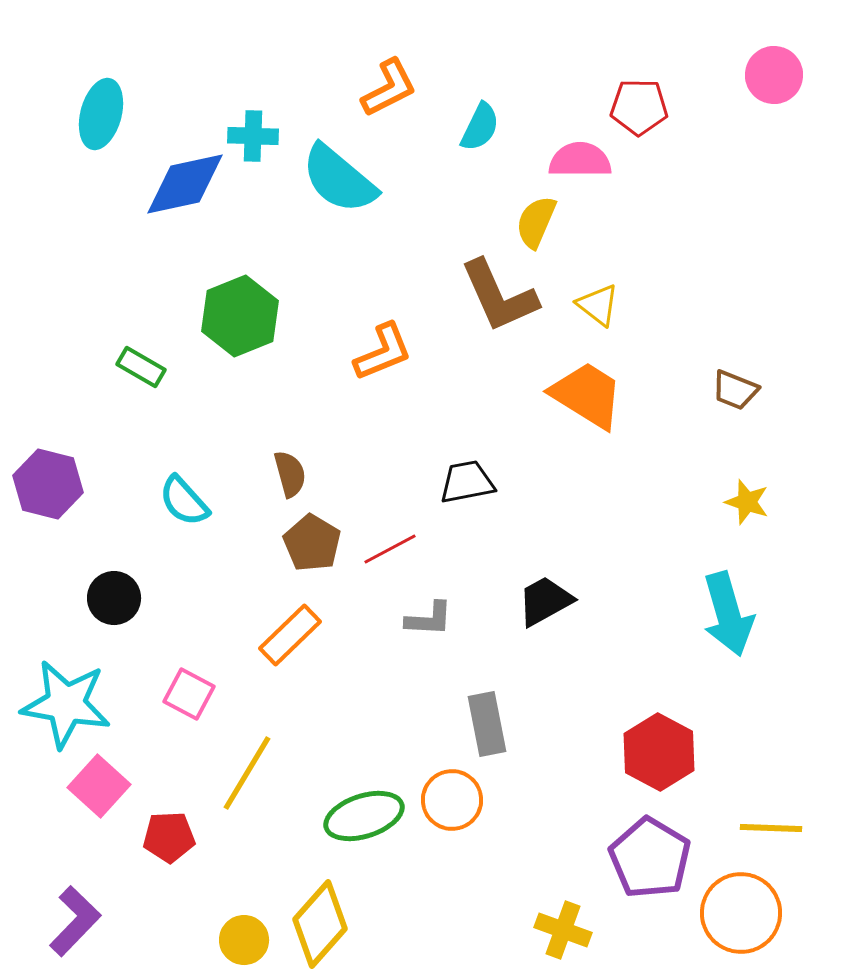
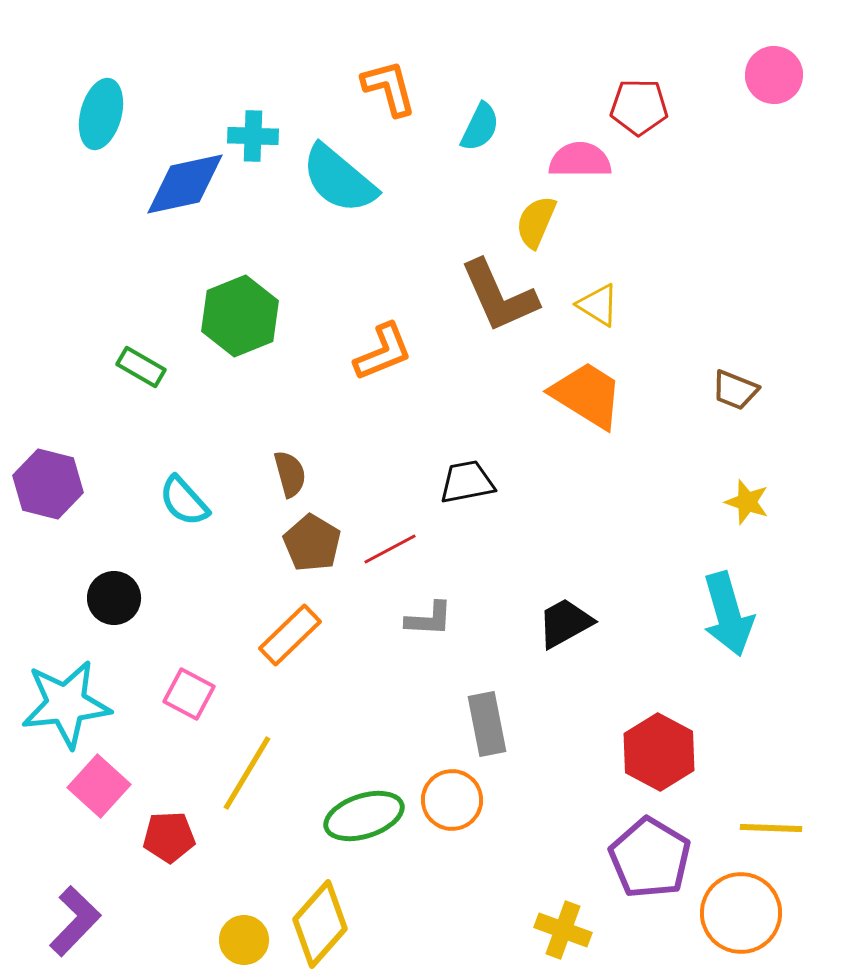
orange L-shape at (389, 88): rotated 78 degrees counterclockwise
yellow triangle at (598, 305): rotated 6 degrees counterclockwise
black trapezoid at (545, 601): moved 20 px right, 22 px down
cyan star at (66, 704): rotated 16 degrees counterclockwise
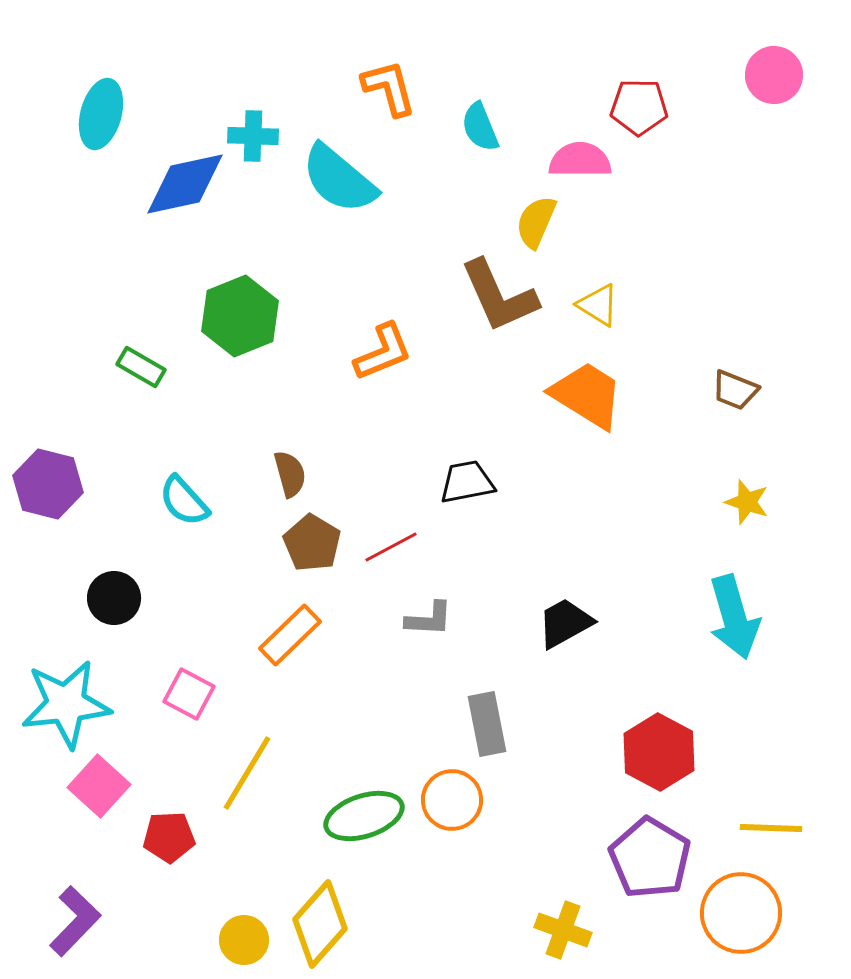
cyan semicircle at (480, 127): rotated 132 degrees clockwise
red line at (390, 549): moved 1 px right, 2 px up
cyan arrow at (728, 614): moved 6 px right, 3 px down
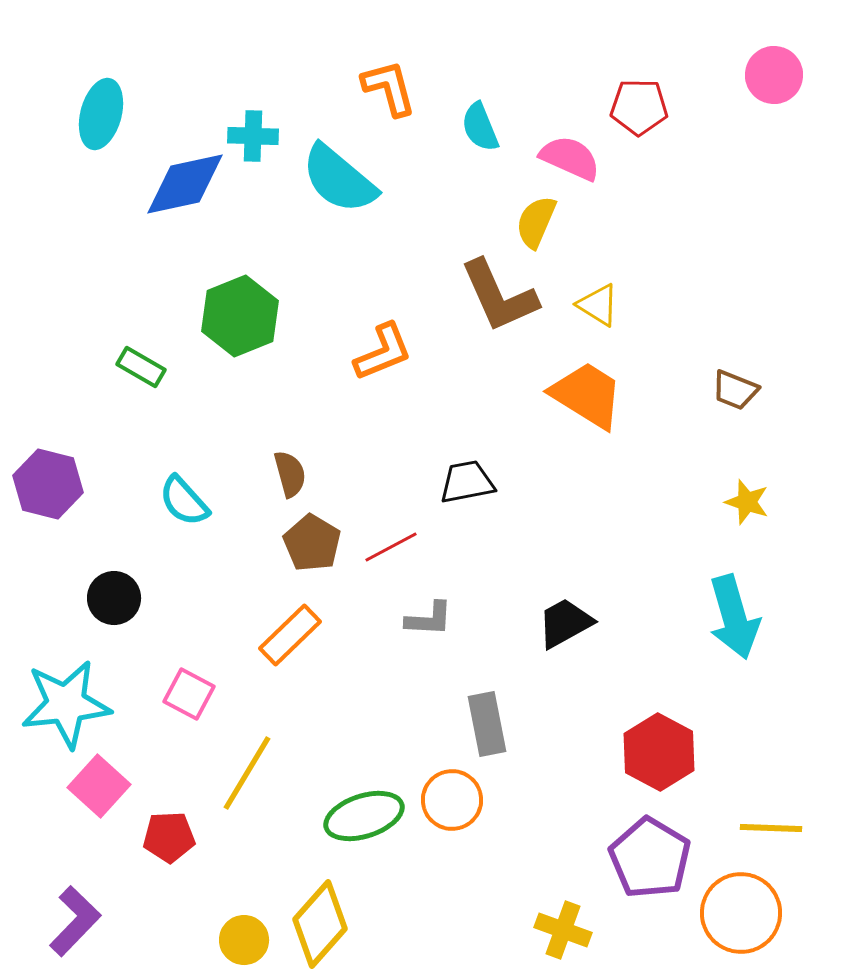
pink semicircle at (580, 160): moved 10 px left, 2 px up; rotated 24 degrees clockwise
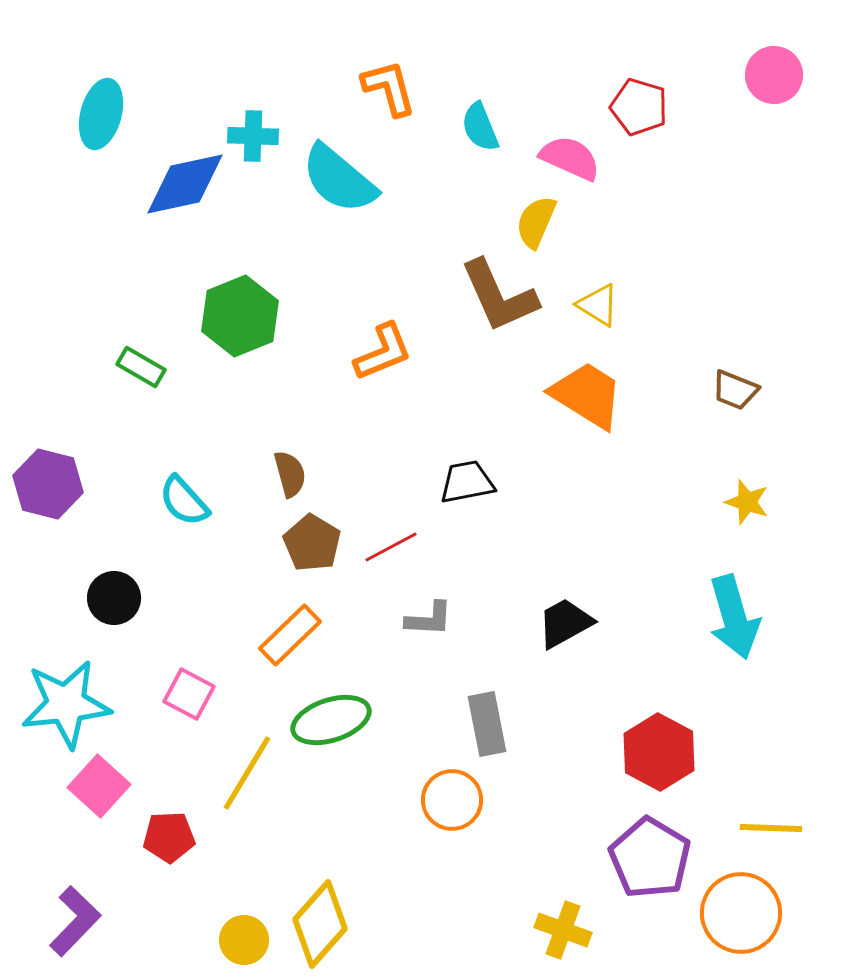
red pentagon at (639, 107): rotated 16 degrees clockwise
green ellipse at (364, 816): moved 33 px left, 96 px up
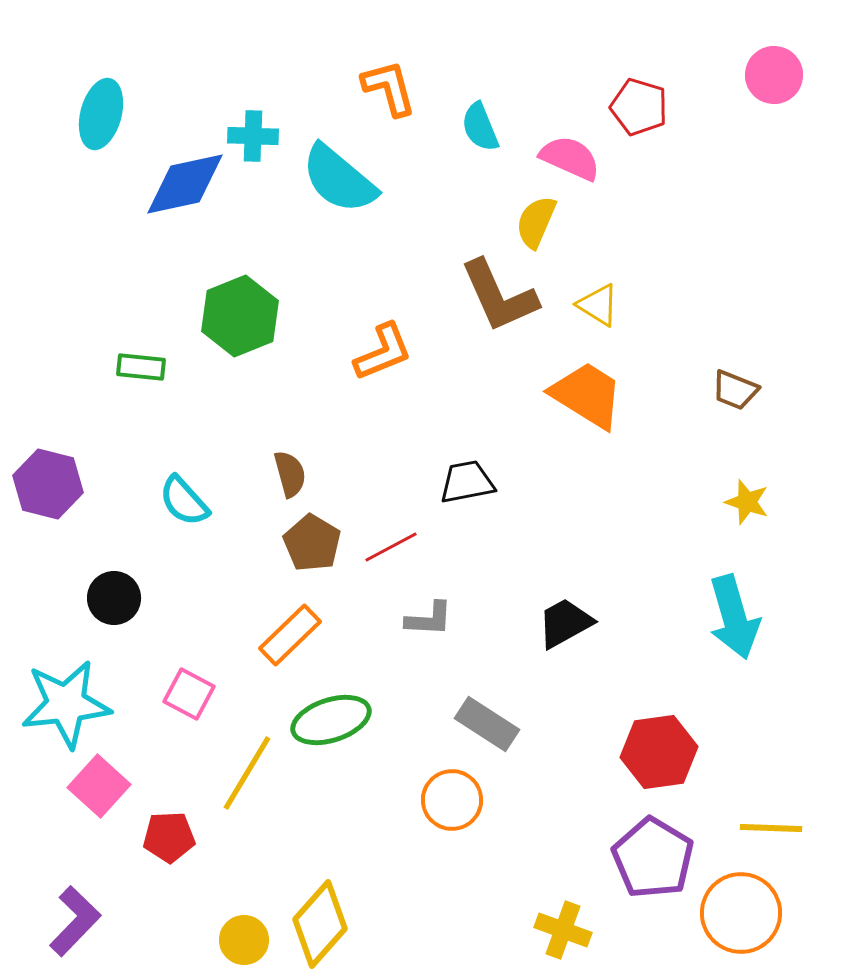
green rectangle at (141, 367): rotated 24 degrees counterclockwise
gray rectangle at (487, 724): rotated 46 degrees counterclockwise
red hexagon at (659, 752): rotated 24 degrees clockwise
purple pentagon at (650, 858): moved 3 px right
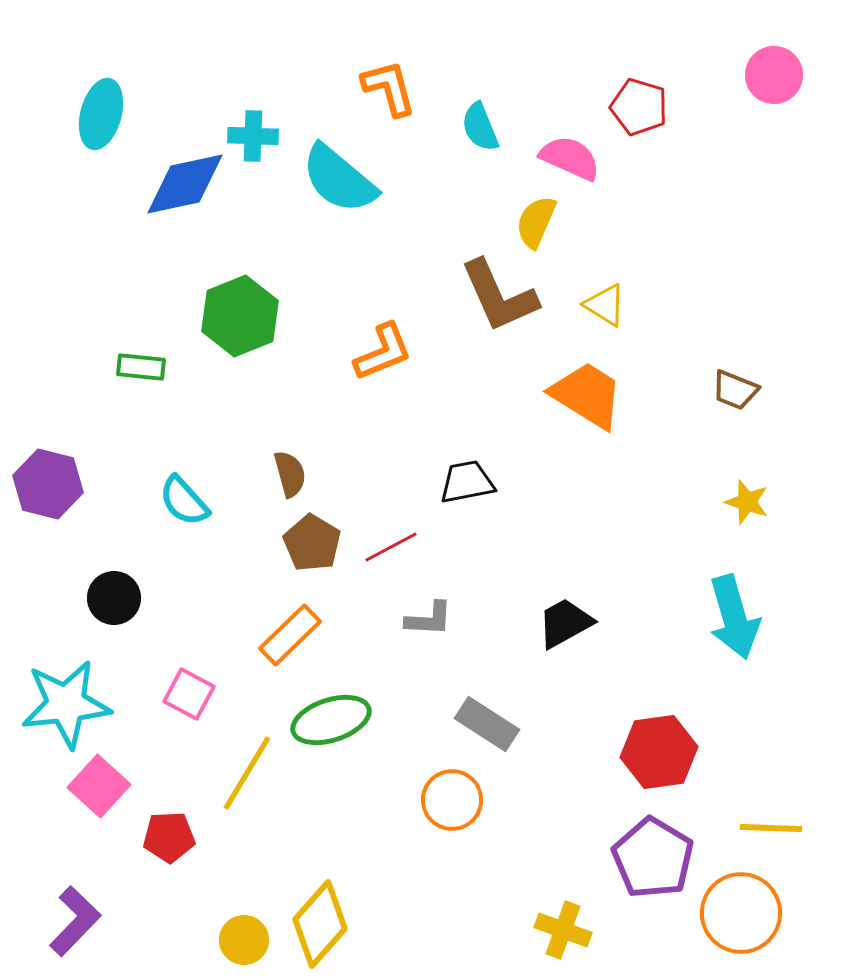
yellow triangle at (598, 305): moved 7 px right
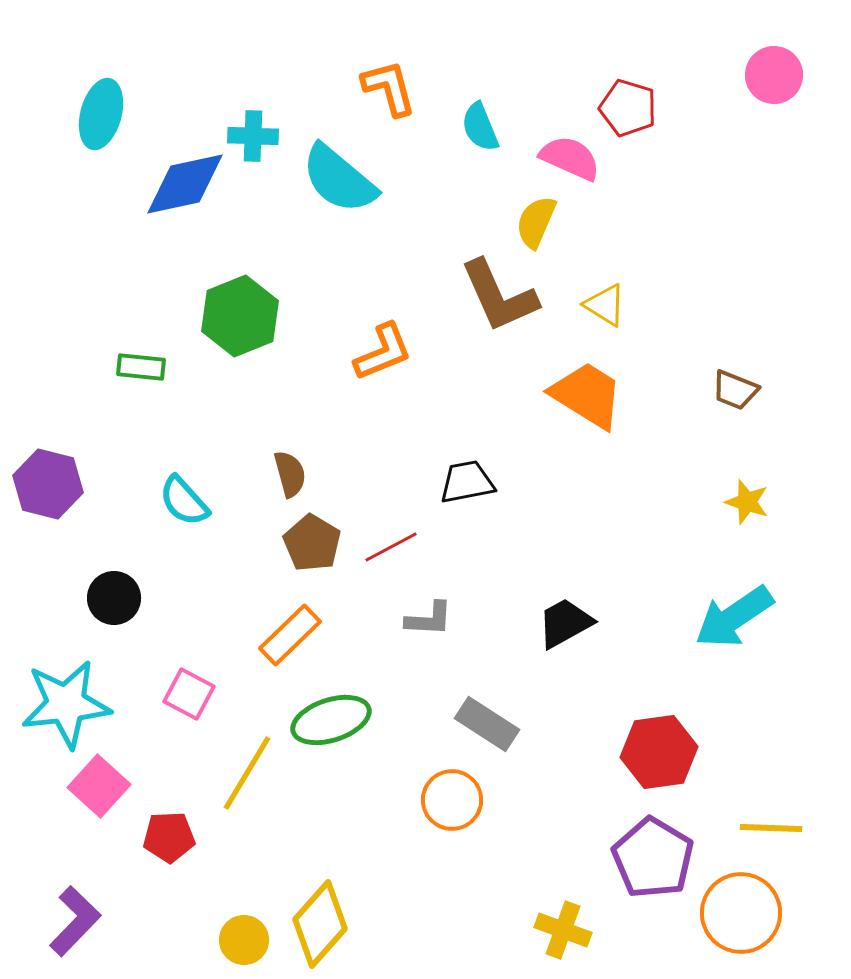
red pentagon at (639, 107): moved 11 px left, 1 px down
cyan arrow at (734, 617): rotated 72 degrees clockwise
